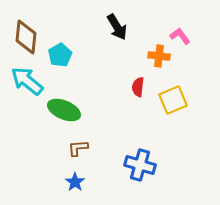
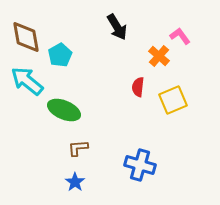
brown diamond: rotated 16 degrees counterclockwise
orange cross: rotated 35 degrees clockwise
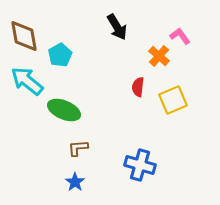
brown diamond: moved 2 px left, 1 px up
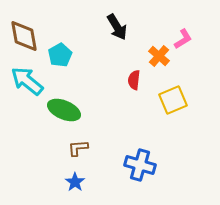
pink L-shape: moved 3 px right, 3 px down; rotated 95 degrees clockwise
red semicircle: moved 4 px left, 7 px up
